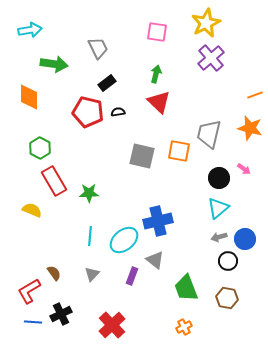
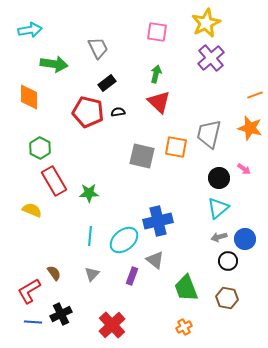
orange square at (179, 151): moved 3 px left, 4 px up
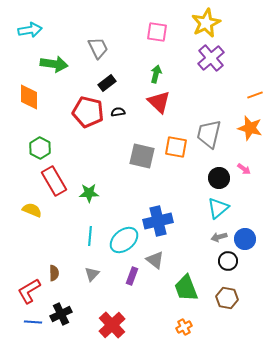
brown semicircle at (54, 273): rotated 35 degrees clockwise
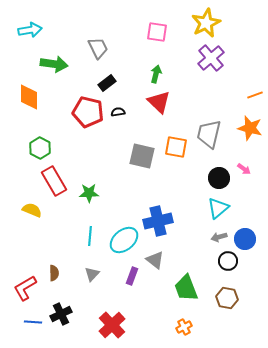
red L-shape at (29, 291): moved 4 px left, 3 px up
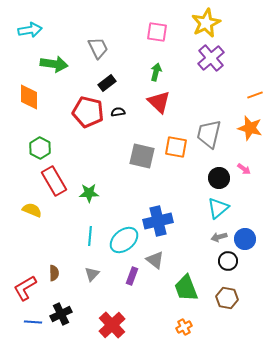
green arrow at (156, 74): moved 2 px up
